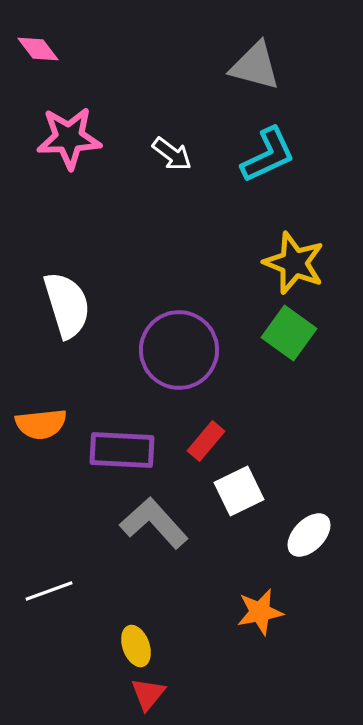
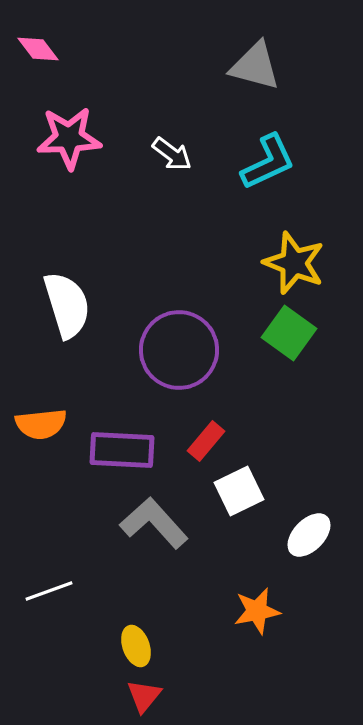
cyan L-shape: moved 7 px down
orange star: moved 3 px left, 1 px up
red triangle: moved 4 px left, 2 px down
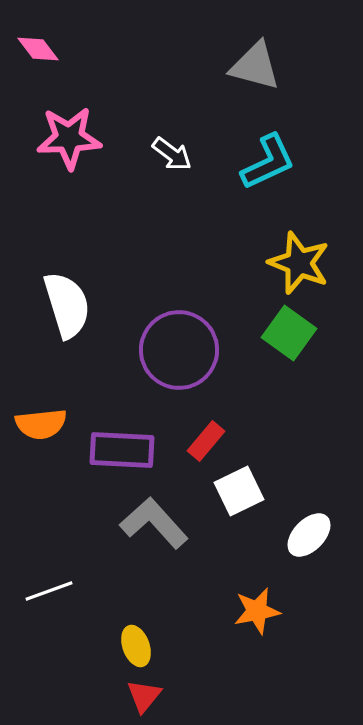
yellow star: moved 5 px right
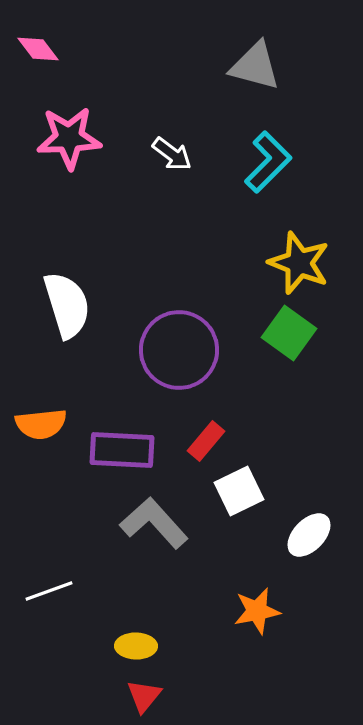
cyan L-shape: rotated 20 degrees counterclockwise
yellow ellipse: rotated 69 degrees counterclockwise
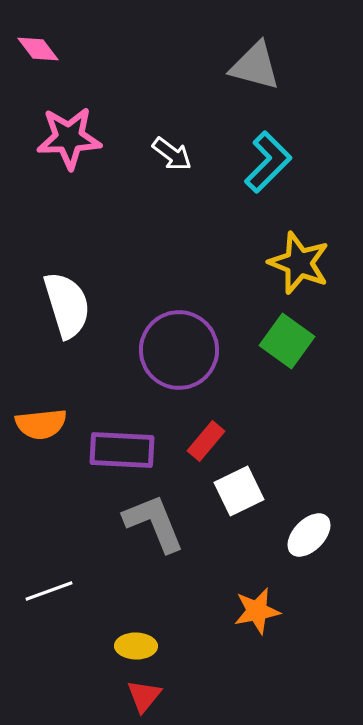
green square: moved 2 px left, 8 px down
gray L-shape: rotated 20 degrees clockwise
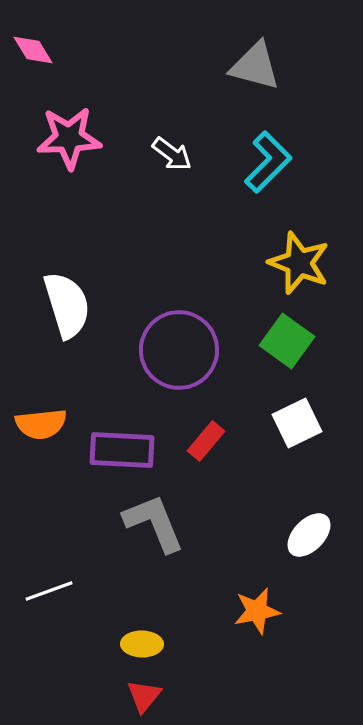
pink diamond: moved 5 px left, 1 px down; rotated 6 degrees clockwise
white square: moved 58 px right, 68 px up
yellow ellipse: moved 6 px right, 2 px up
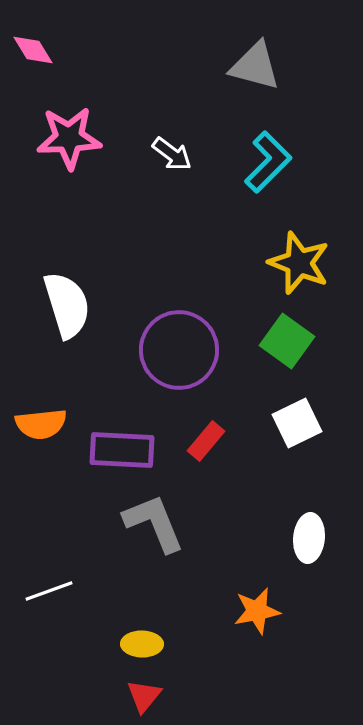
white ellipse: moved 3 px down; rotated 39 degrees counterclockwise
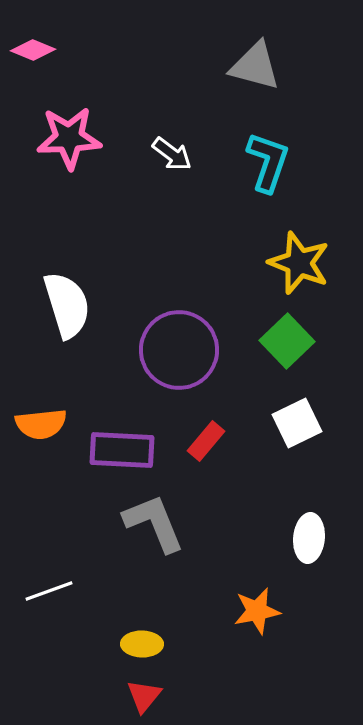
pink diamond: rotated 36 degrees counterclockwise
cyan L-shape: rotated 26 degrees counterclockwise
green square: rotated 10 degrees clockwise
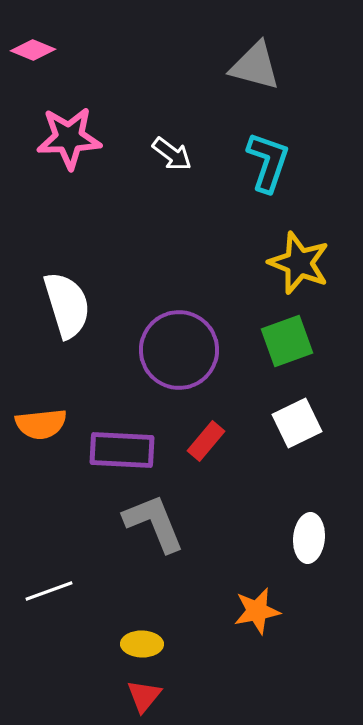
green square: rotated 24 degrees clockwise
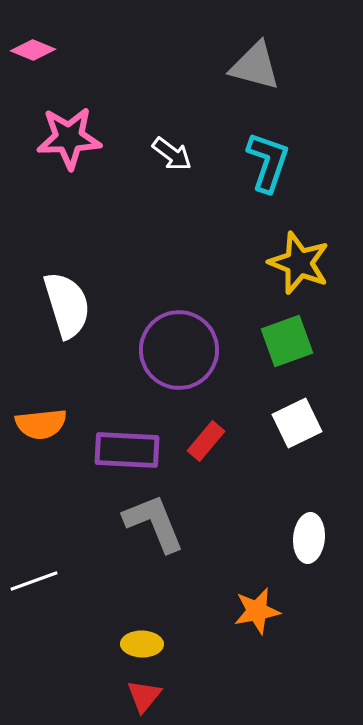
purple rectangle: moved 5 px right
white line: moved 15 px left, 10 px up
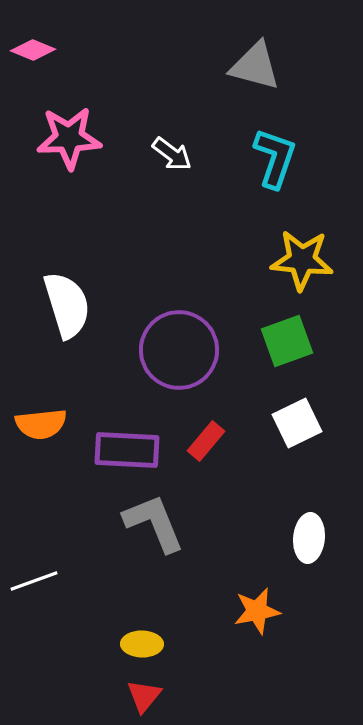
cyan L-shape: moved 7 px right, 4 px up
yellow star: moved 3 px right, 3 px up; rotated 16 degrees counterclockwise
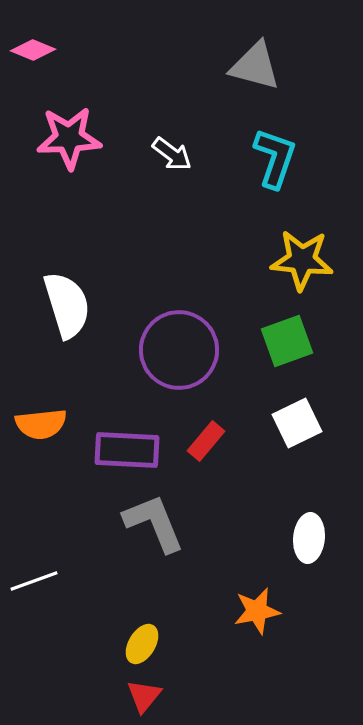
yellow ellipse: rotated 60 degrees counterclockwise
